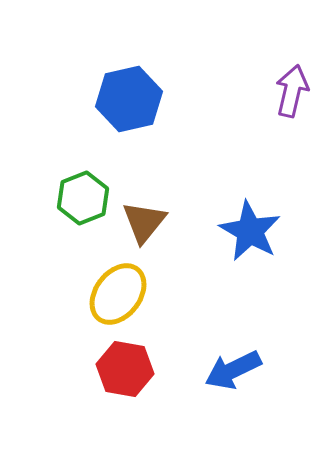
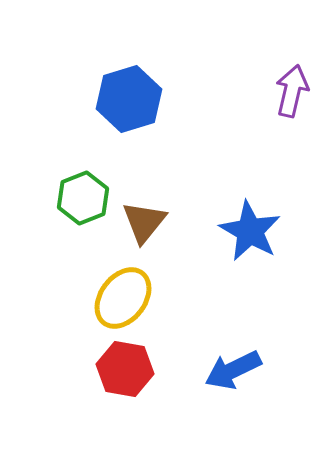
blue hexagon: rotated 4 degrees counterclockwise
yellow ellipse: moved 5 px right, 4 px down
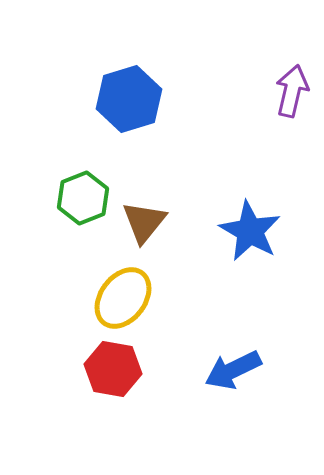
red hexagon: moved 12 px left
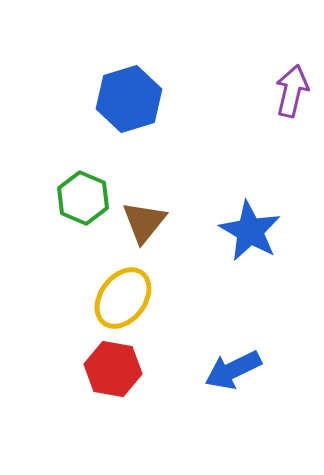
green hexagon: rotated 15 degrees counterclockwise
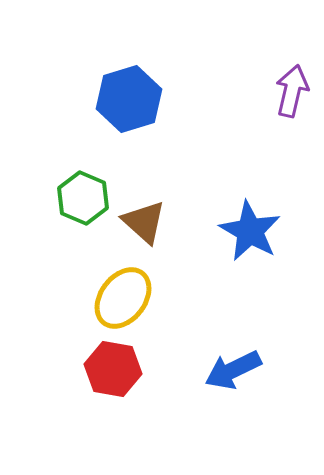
brown triangle: rotated 27 degrees counterclockwise
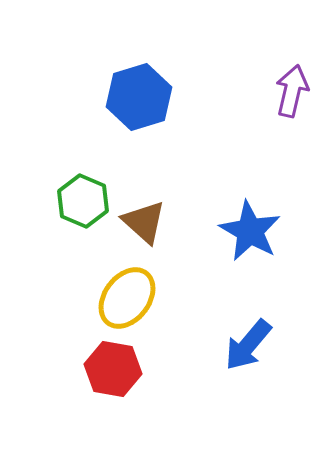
blue hexagon: moved 10 px right, 2 px up
green hexagon: moved 3 px down
yellow ellipse: moved 4 px right
blue arrow: moved 15 px right, 25 px up; rotated 24 degrees counterclockwise
